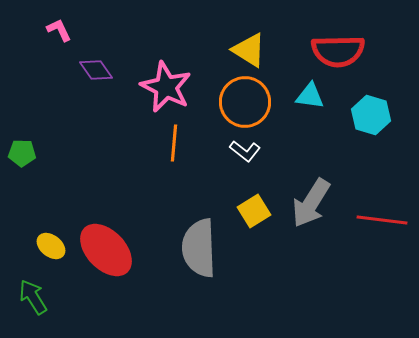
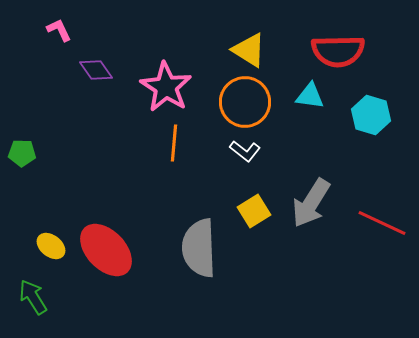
pink star: rotated 6 degrees clockwise
red line: moved 3 px down; rotated 18 degrees clockwise
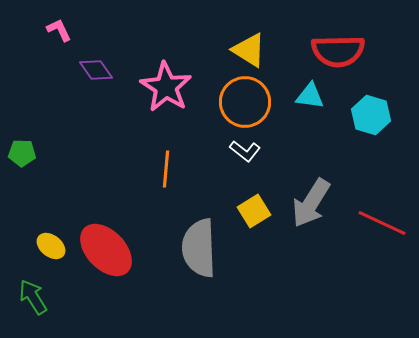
orange line: moved 8 px left, 26 px down
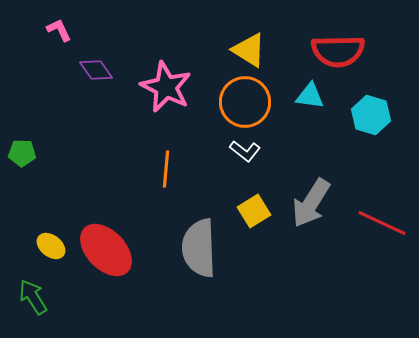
pink star: rotated 6 degrees counterclockwise
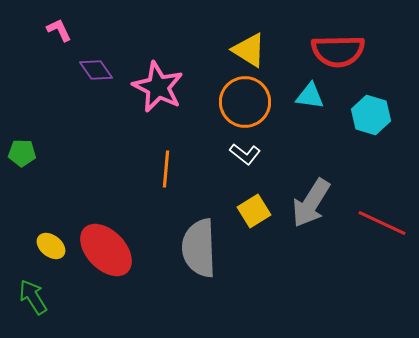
pink star: moved 8 px left
white L-shape: moved 3 px down
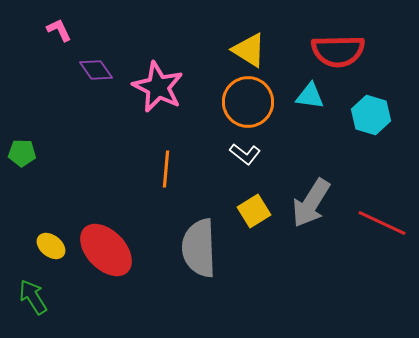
orange circle: moved 3 px right
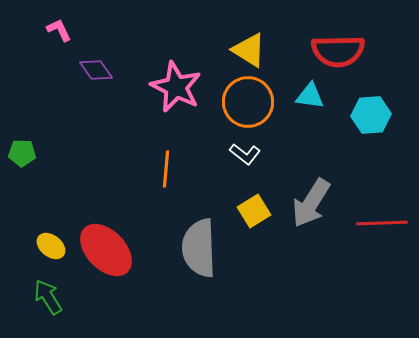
pink star: moved 18 px right
cyan hexagon: rotated 21 degrees counterclockwise
red line: rotated 27 degrees counterclockwise
green arrow: moved 15 px right
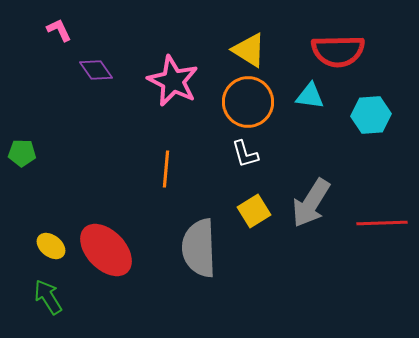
pink star: moved 3 px left, 6 px up
white L-shape: rotated 36 degrees clockwise
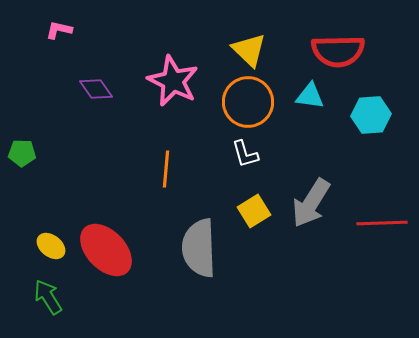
pink L-shape: rotated 52 degrees counterclockwise
yellow triangle: rotated 12 degrees clockwise
purple diamond: moved 19 px down
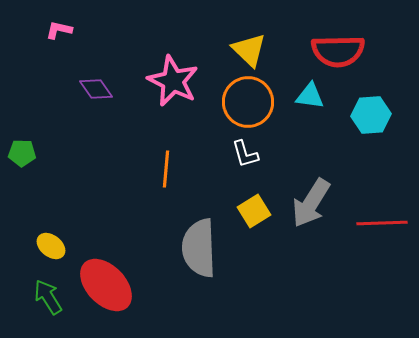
red ellipse: moved 35 px down
